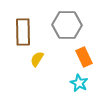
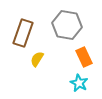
gray hexagon: rotated 8 degrees clockwise
brown rectangle: moved 1 px down; rotated 20 degrees clockwise
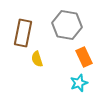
brown rectangle: rotated 8 degrees counterclockwise
yellow semicircle: rotated 49 degrees counterclockwise
cyan star: rotated 24 degrees clockwise
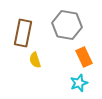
yellow semicircle: moved 2 px left, 1 px down
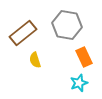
brown rectangle: rotated 40 degrees clockwise
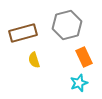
gray hexagon: rotated 24 degrees counterclockwise
brown rectangle: rotated 24 degrees clockwise
yellow semicircle: moved 1 px left
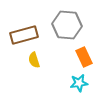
gray hexagon: rotated 20 degrees clockwise
brown rectangle: moved 1 px right, 2 px down
cyan star: rotated 12 degrees clockwise
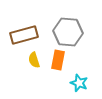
gray hexagon: moved 1 px right, 7 px down
orange rectangle: moved 26 px left, 3 px down; rotated 36 degrees clockwise
cyan star: rotated 30 degrees clockwise
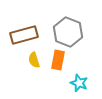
gray hexagon: rotated 16 degrees clockwise
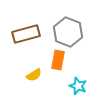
brown rectangle: moved 2 px right, 1 px up
yellow semicircle: moved 15 px down; rotated 105 degrees counterclockwise
cyan star: moved 1 px left, 3 px down
